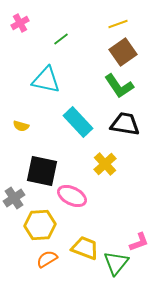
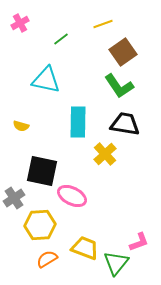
yellow line: moved 15 px left
cyan rectangle: rotated 44 degrees clockwise
yellow cross: moved 10 px up
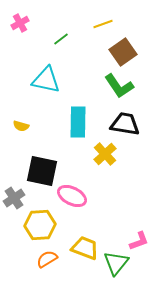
pink L-shape: moved 1 px up
